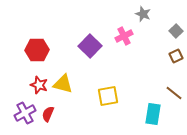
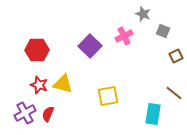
gray square: moved 13 px left; rotated 24 degrees counterclockwise
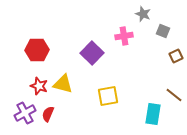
pink cross: rotated 18 degrees clockwise
purple square: moved 2 px right, 7 px down
red star: moved 1 px down
brown line: moved 2 px down
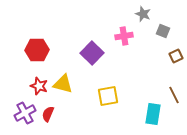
brown line: rotated 24 degrees clockwise
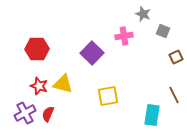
red hexagon: moved 1 px up
brown square: moved 1 px down
cyan rectangle: moved 1 px left, 1 px down
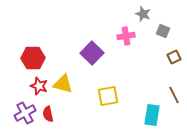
pink cross: moved 2 px right
red hexagon: moved 4 px left, 9 px down
brown square: moved 2 px left
red semicircle: rotated 35 degrees counterclockwise
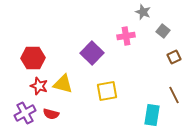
gray star: moved 2 px up
gray square: rotated 16 degrees clockwise
yellow square: moved 1 px left, 5 px up
red semicircle: moved 3 px right; rotated 63 degrees counterclockwise
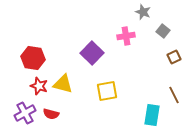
red hexagon: rotated 10 degrees clockwise
